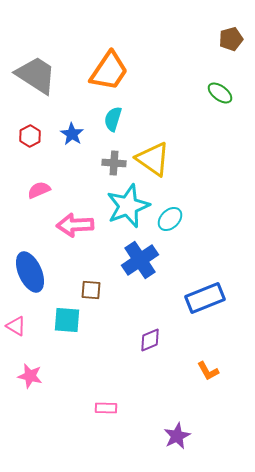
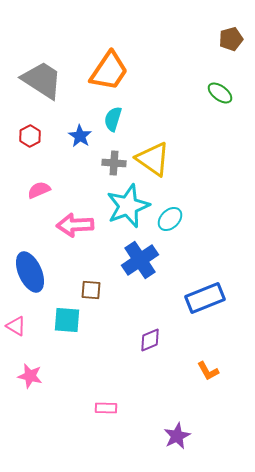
gray trapezoid: moved 6 px right, 5 px down
blue star: moved 8 px right, 2 px down
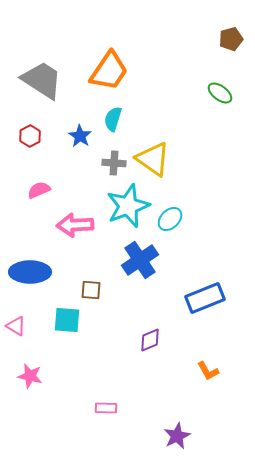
blue ellipse: rotated 66 degrees counterclockwise
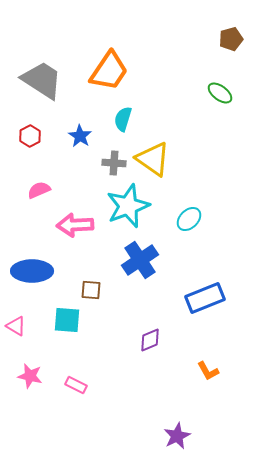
cyan semicircle: moved 10 px right
cyan ellipse: moved 19 px right
blue ellipse: moved 2 px right, 1 px up
pink rectangle: moved 30 px left, 23 px up; rotated 25 degrees clockwise
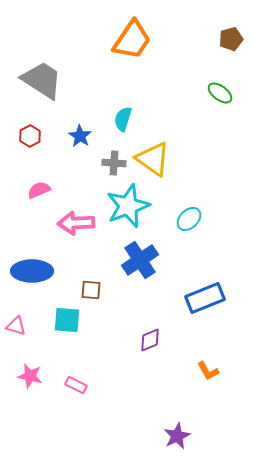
orange trapezoid: moved 23 px right, 31 px up
pink arrow: moved 1 px right, 2 px up
pink triangle: rotated 15 degrees counterclockwise
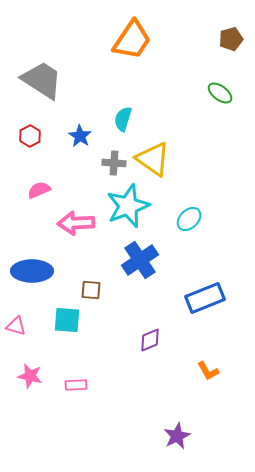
pink rectangle: rotated 30 degrees counterclockwise
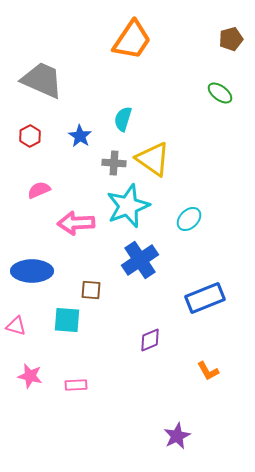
gray trapezoid: rotated 9 degrees counterclockwise
